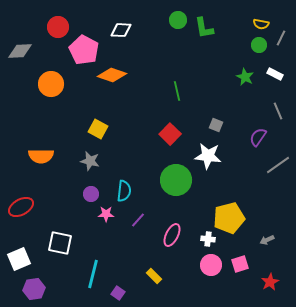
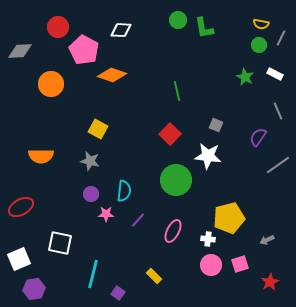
pink ellipse at (172, 235): moved 1 px right, 4 px up
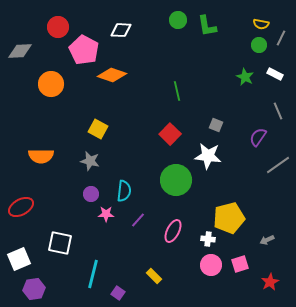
green L-shape at (204, 28): moved 3 px right, 2 px up
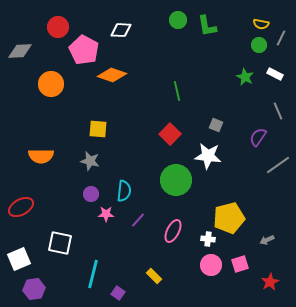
yellow square at (98, 129): rotated 24 degrees counterclockwise
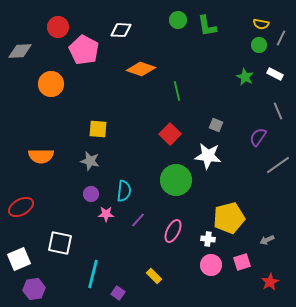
orange diamond at (112, 75): moved 29 px right, 6 px up
pink square at (240, 264): moved 2 px right, 2 px up
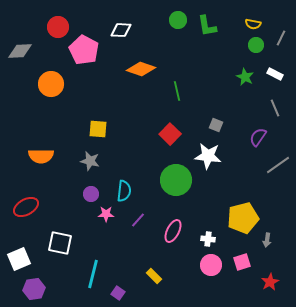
yellow semicircle at (261, 24): moved 8 px left
green circle at (259, 45): moved 3 px left
gray line at (278, 111): moved 3 px left, 3 px up
red ellipse at (21, 207): moved 5 px right
yellow pentagon at (229, 218): moved 14 px right
gray arrow at (267, 240): rotated 56 degrees counterclockwise
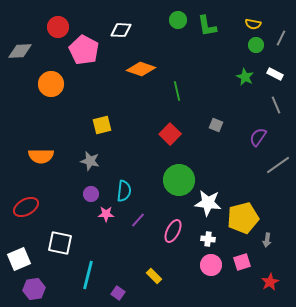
gray line at (275, 108): moved 1 px right, 3 px up
yellow square at (98, 129): moved 4 px right, 4 px up; rotated 18 degrees counterclockwise
white star at (208, 156): moved 47 px down
green circle at (176, 180): moved 3 px right
cyan line at (93, 274): moved 5 px left, 1 px down
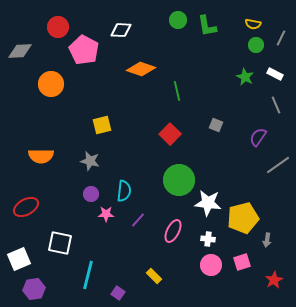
red star at (270, 282): moved 4 px right, 2 px up
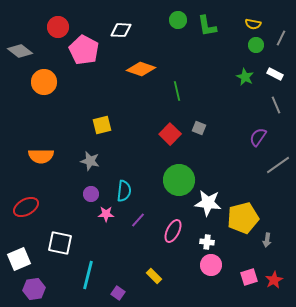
gray diamond at (20, 51): rotated 40 degrees clockwise
orange circle at (51, 84): moved 7 px left, 2 px up
gray square at (216, 125): moved 17 px left, 3 px down
white cross at (208, 239): moved 1 px left, 3 px down
pink square at (242, 262): moved 7 px right, 15 px down
